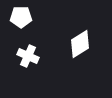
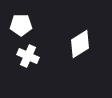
white pentagon: moved 8 px down
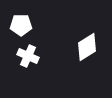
white diamond: moved 7 px right, 3 px down
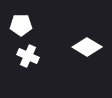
white diamond: rotated 64 degrees clockwise
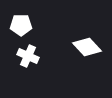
white diamond: rotated 16 degrees clockwise
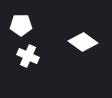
white diamond: moved 4 px left, 5 px up; rotated 12 degrees counterclockwise
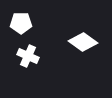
white pentagon: moved 2 px up
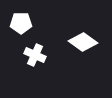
white cross: moved 7 px right, 1 px up
